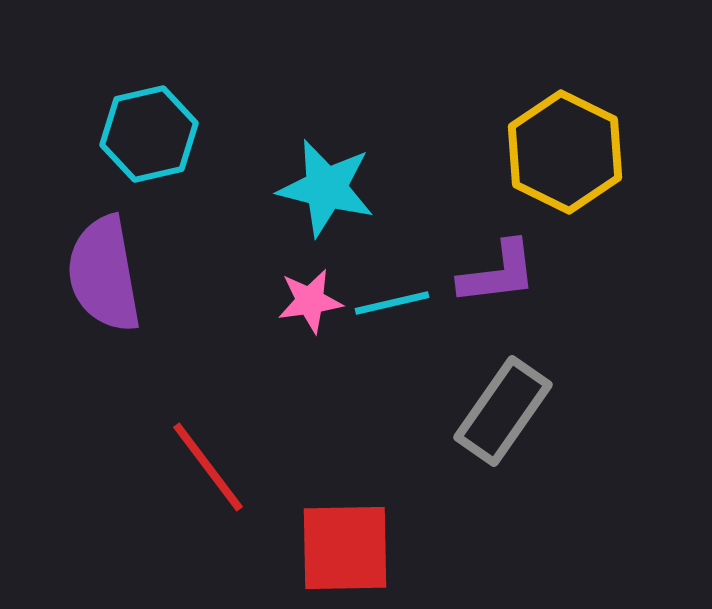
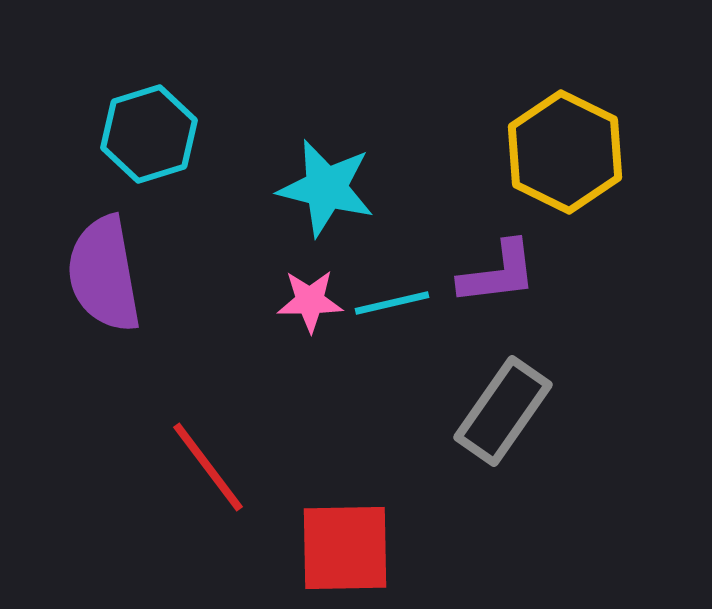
cyan hexagon: rotated 4 degrees counterclockwise
pink star: rotated 8 degrees clockwise
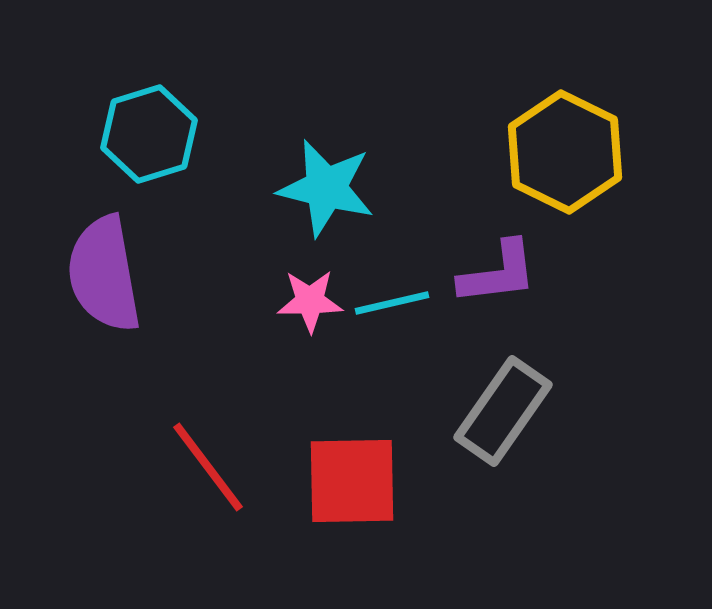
red square: moved 7 px right, 67 px up
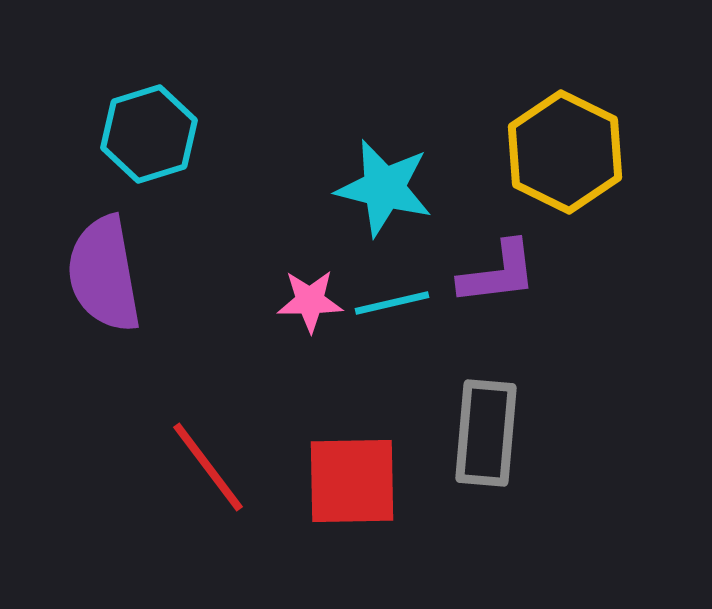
cyan star: moved 58 px right
gray rectangle: moved 17 px left, 22 px down; rotated 30 degrees counterclockwise
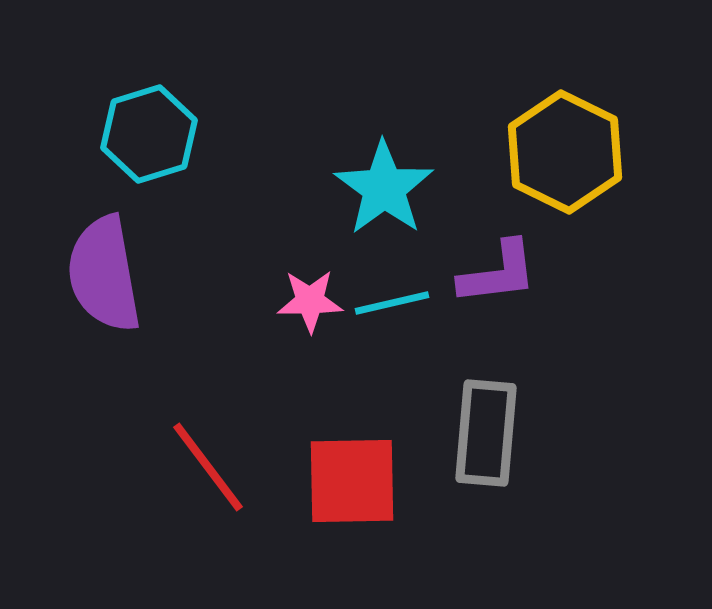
cyan star: rotated 22 degrees clockwise
